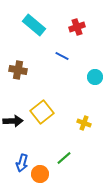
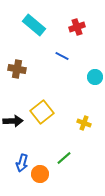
brown cross: moved 1 px left, 1 px up
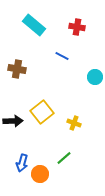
red cross: rotated 28 degrees clockwise
yellow cross: moved 10 px left
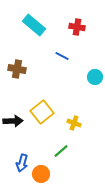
green line: moved 3 px left, 7 px up
orange circle: moved 1 px right
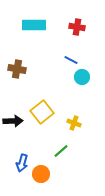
cyan rectangle: rotated 40 degrees counterclockwise
blue line: moved 9 px right, 4 px down
cyan circle: moved 13 px left
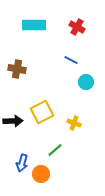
red cross: rotated 21 degrees clockwise
cyan circle: moved 4 px right, 5 px down
yellow square: rotated 10 degrees clockwise
green line: moved 6 px left, 1 px up
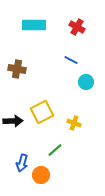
orange circle: moved 1 px down
